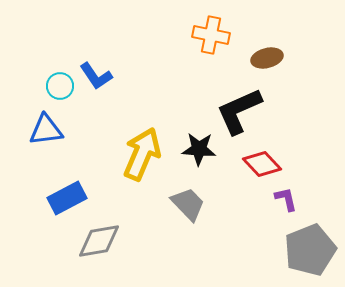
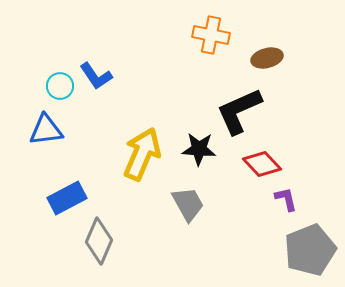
gray trapezoid: rotated 15 degrees clockwise
gray diamond: rotated 57 degrees counterclockwise
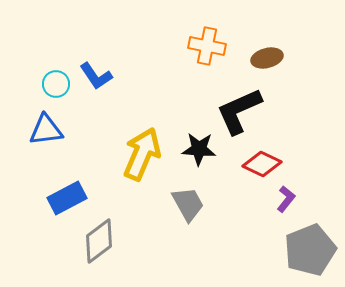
orange cross: moved 4 px left, 11 px down
cyan circle: moved 4 px left, 2 px up
red diamond: rotated 21 degrees counterclockwise
purple L-shape: rotated 52 degrees clockwise
gray diamond: rotated 30 degrees clockwise
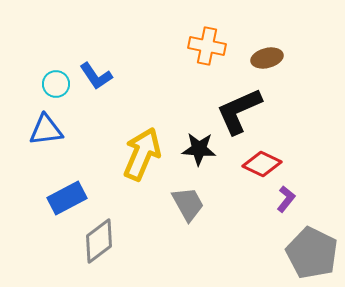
gray pentagon: moved 2 px right, 3 px down; rotated 24 degrees counterclockwise
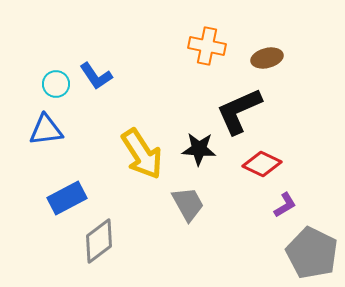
yellow arrow: rotated 124 degrees clockwise
purple L-shape: moved 1 px left, 6 px down; rotated 20 degrees clockwise
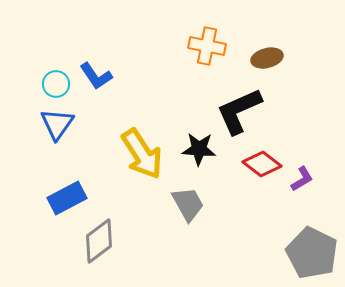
blue triangle: moved 11 px right, 6 px up; rotated 48 degrees counterclockwise
red diamond: rotated 12 degrees clockwise
purple L-shape: moved 17 px right, 26 px up
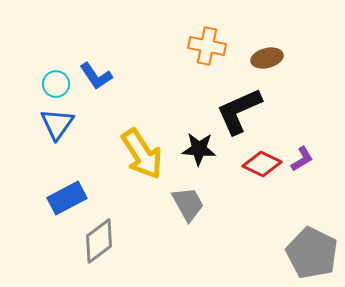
red diamond: rotated 12 degrees counterclockwise
purple L-shape: moved 20 px up
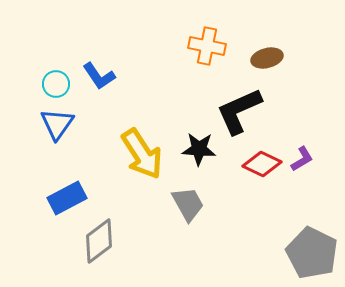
blue L-shape: moved 3 px right
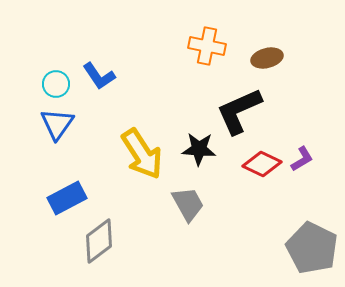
gray pentagon: moved 5 px up
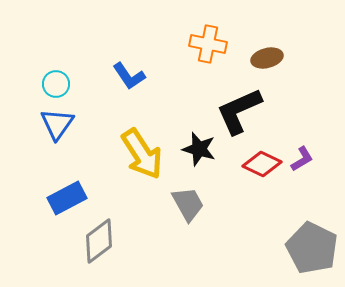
orange cross: moved 1 px right, 2 px up
blue L-shape: moved 30 px right
black star: rotated 12 degrees clockwise
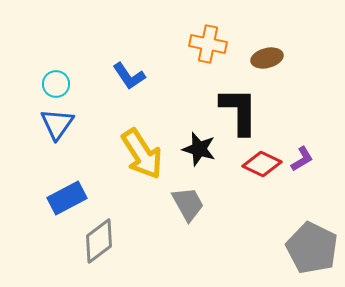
black L-shape: rotated 114 degrees clockwise
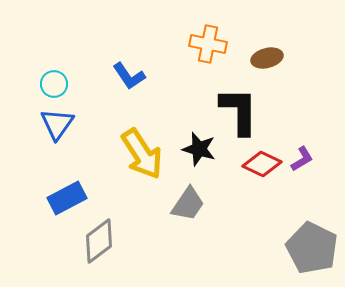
cyan circle: moved 2 px left
gray trapezoid: rotated 63 degrees clockwise
